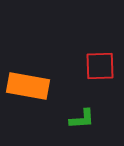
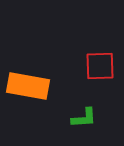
green L-shape: moved 2 px right, 1 px up
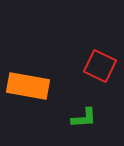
red square: rotated 28 degrees clockwise
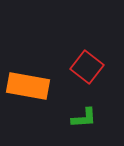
red square: moved 13 px left, 1 px down; rotated 12 degrees clockwise
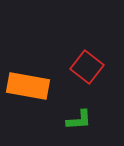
green L-shape: moved 5 px left, 2 px down
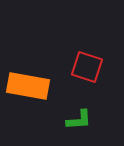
red square: rotated 20 degrees counterclockwise
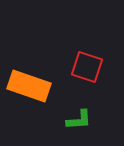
orange rectangle: moved 1 px right; rotated 9 degrees clockwise
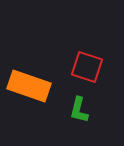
green L-shape: moved 10 px up; rotated 108 degrees clockwise
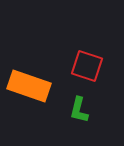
red square: moved 1 px up
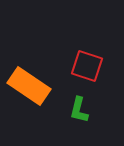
orange rectangle: rotated 15 degrees clockwise
